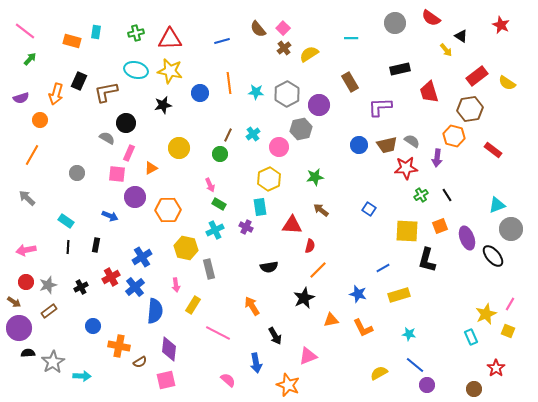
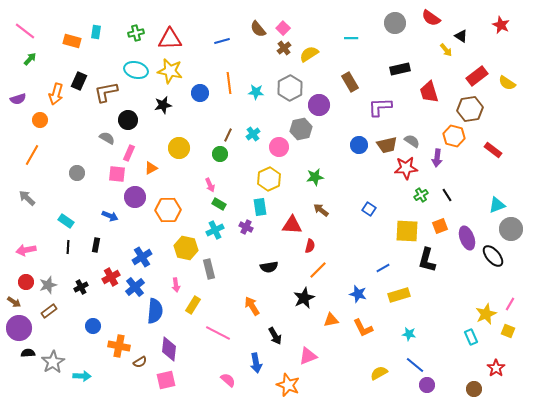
gray hexagon at (287, 94): moved 3 px right, 6 px up
purple semicircle at (21, 98): moved 3 px left, 1 px down
black circle at (126, 123): moved 2 px right, 3 px up
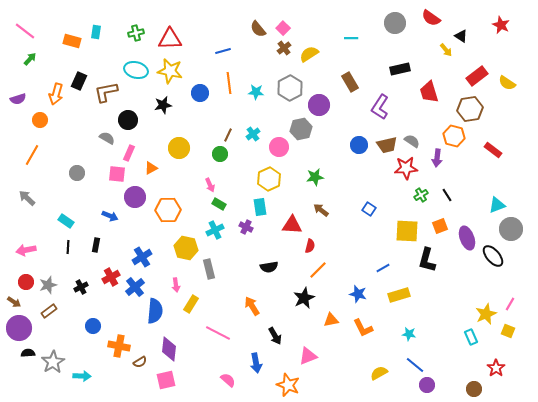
blue line at (222, 41): moved 1 px right, 10 px down
purple L-shape at (380, 107): rotated 55 degrees counterclockwise
yellow rectangle at (193, 305): moved 2 px left, 1 px up
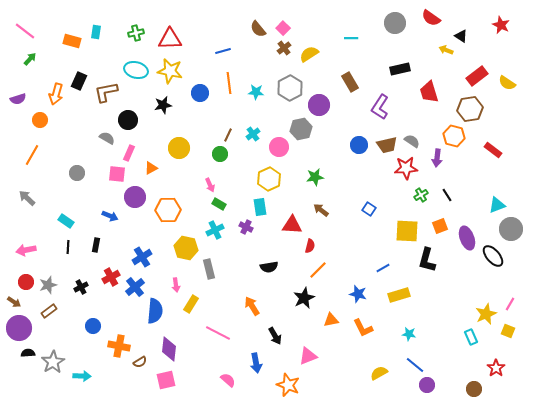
yellow arrow at (446, 50): rotated 152 degrees clockwise
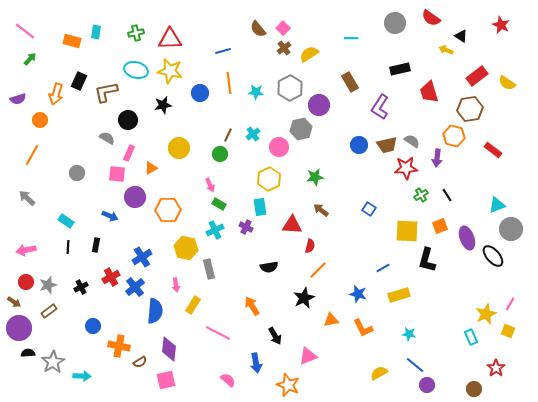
yellow rectangle at (191, 304): moved 2 px right, 1 px down
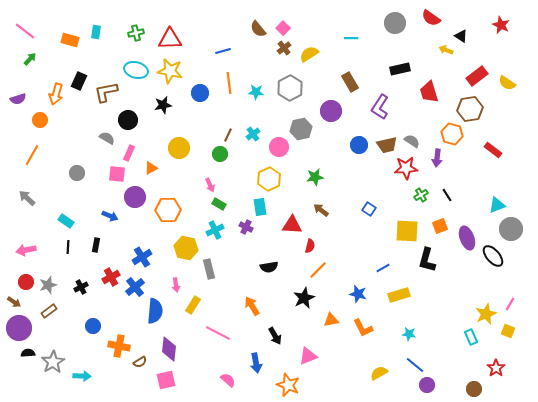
orange rectangle at (72, 41): moved 2 px left, 1 px up
purple circle at (319, 105): moved 12 px right, 6 px down
orange hexagon at (454, 136): moved 2 px left, 2 px up
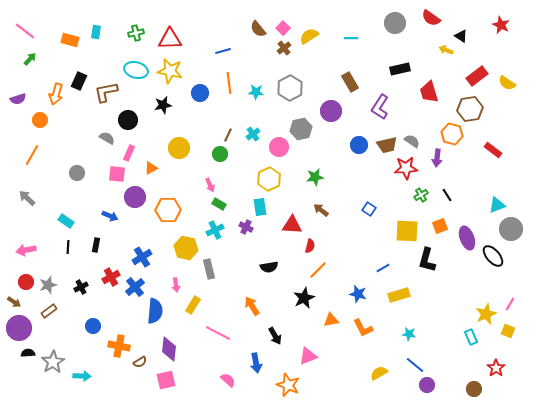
yellow semicircle at (309, 54): moved 18 px up
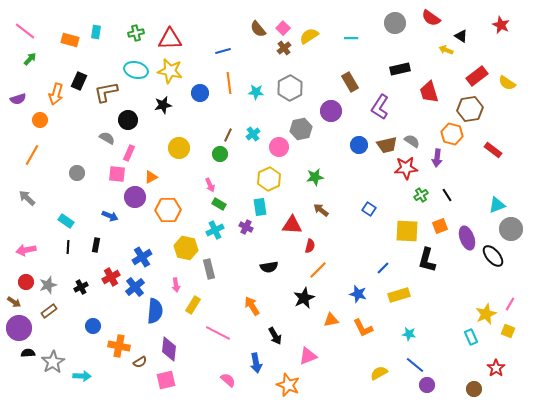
orange triangle at (151, 168): moved 9 px down
blue line at (383, 268): rotated 16 degrees counterclockwise
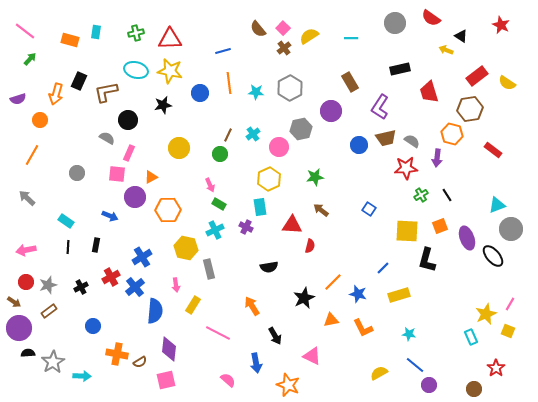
brown trapezoid at (387, 145): moved 1 px left, 7 px up
orange line at (318, 270): moved 15 px right, 12 px down
orange cross at (119, 346): moved 2 px left, 8 px down
pink triangle at (308, 356): moved 4 px right; rotated 48 degrees clockwise
purple circle at (427, 385): moved 2 px right
